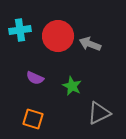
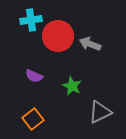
cyan cross: moved 11 px right, 10 px up
purple semicircle: moved 1 px left, 2 px up
gray triangle: moved 1 px right, 1 px up
orange square: rotated 35 degrees clockwise
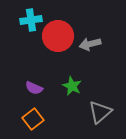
gray arrow: rotated 35 degrees counterclockwise
purple semicircle: moved 12 px down
gray triangle: rotated 15 degrees counterclockwise
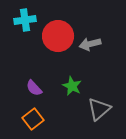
cyan cross: moved 6 px left
purple semicircle: rotated 24 degrees clockwise
gray triangle: moved 1 px left, 3 px up
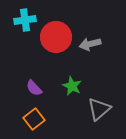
red circle: moved 2 px left, 1 px down
orange square: moved 1 px right
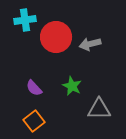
gray triangle: rotated 40 degrees clockwise
orange square: moved 2 px down
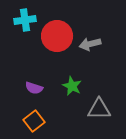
red circle: moved 1 px right, 1 px up
purple semicircle: rotated 30 degrees counterclockwise
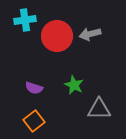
gray arrow: moved 10 px up
green star: moved 2 px right, 1 px up
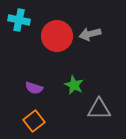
cyan cross: moved 6 px left; rotated 20 degrees clockwise
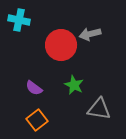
red circle: moved 4 px right, 9 px down
purple semicircle: rotated 18 degrees clockwise
gray triangle: rotated 10 degrees clockwise
orange square: moved 3 px right, 1 px up
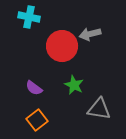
cyan cross: moved 10 px right, 3 px up
red circle: moved 1 px right, 1 px down
